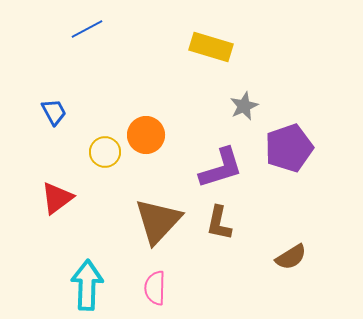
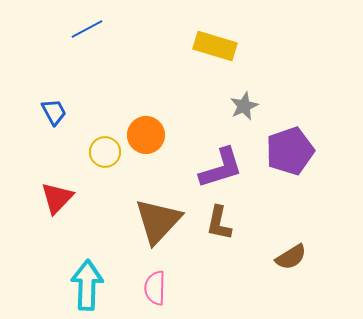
yellow rectangle: moved 4 px right, 1 px up
purple pentagon: moved 1 px right, 3 px down
red triangle: rotated 9 degrees counterclockwise
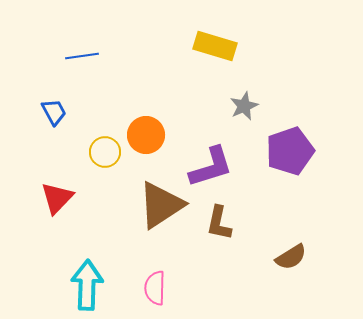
blue line: moved 5 px left, 27 px down; rotated 20 degrees clockwise
purple L-shape: moved 10 px left, 1 px up
brown triangle: moved 3 px right, 16 px up; rotated 14 degrees clockwise
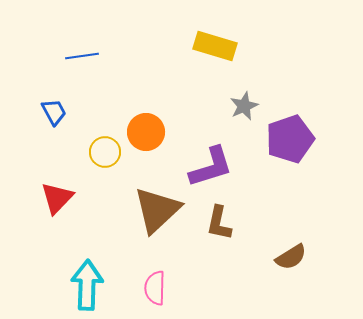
orange circle: moved 3 px up
purple pentagon: moved 12 px up
brown triangle: moved 4 px left, 5 px down; rotated 10 degrees counterclockwise
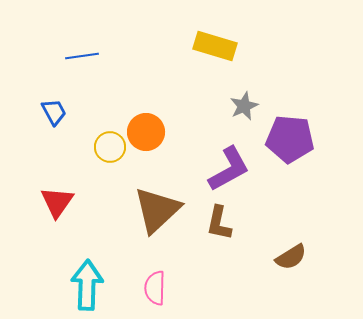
purple pentagon: rotated 24 degrees clockwise
yellow circle: moved 5 px right, 5 px up
purple L-shape: moved 18 px right, 2 px down; rotated 12 degrees counterclockwise
red triangle: moved 4 px down; rotated 9 degrees counterclockwise
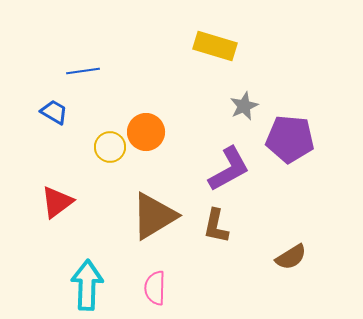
blue line: moved 1 px right, 15 px down
blue trapezoid: rotated 32 degrees counterclockwise
red triangle: rotated 18 degrees clockwise
brown triangle: moved 3 px left, 6 px down; rotated 12 degrees clockwise
brown L-shape: moved 3 px left, 3 px down
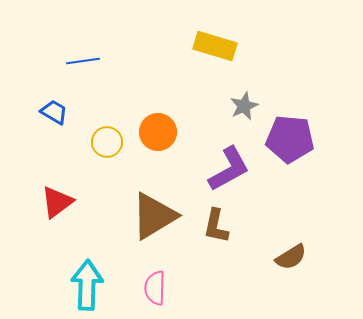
blue line: moved 10 px up
orange circle: moved 12 px right
yellow circle: moved 3 px left, 5 px up
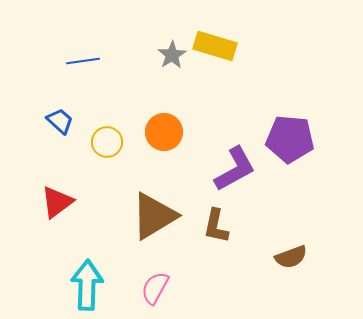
gray star: moved 72 px left, 51 px up; rotated 8 degrees counterclockwise
blue trapezoid: moved 6 px right, 9 px down; rotated 12 degrees clockwise
orange circle: moved 6 px right
purple L-shape: moved 6 px right
brown semicircle: rotated 12 degrees clockwise
pink semicircle: rotated 28 degrees clockwise
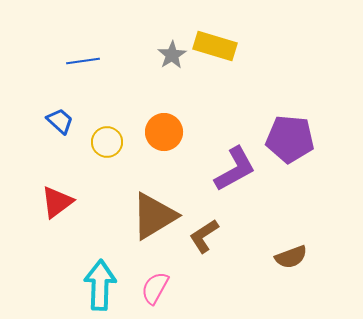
brown L-shape: moved 12 px left, 10 px down; rotated 45 degrees clockwise
cyan arrow: moved 13 px right
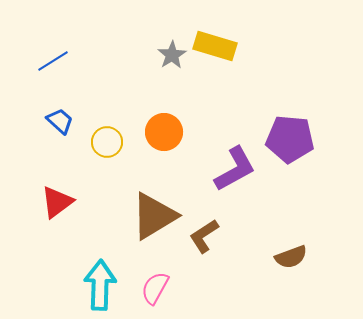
blue line: moved 30 px left; rotated 24 degrees counterclockwise
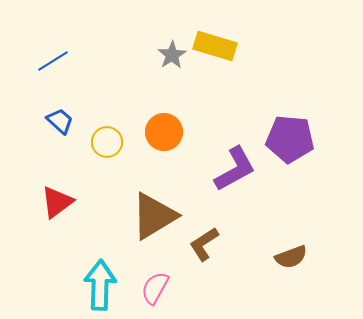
brown L-shape: moved 8 px down
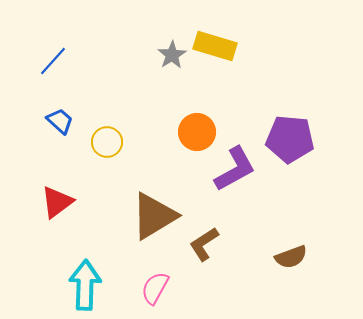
blue line: rotated 16 degrees counterclockwise
orange circle: moved 33 px right
cyan arrow: moved 15 px left
